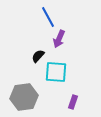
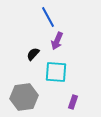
purple arrow: moved 2 px left, 2 px down
black semicircle: moved 5 px left, 2 px up
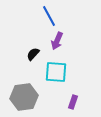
blue line: moved 1 px right, 1 px up
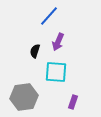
blue line: rotated 70 degrees clockwise
purple arrow: moved 1 px right, 1 px down
black semicircle: moved 2 px right, 3 px up; rotated 24 degrees counterclockwise
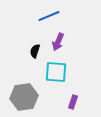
blue line: rotated 25 degrees clockwise
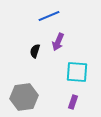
cyan square: moved 21 px right
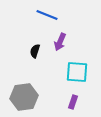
blue line: moved 2 px left, 1 px up; rotated 45 degrees clockwise
purple arrow: moved 2 px right
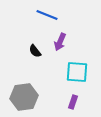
black semicircle: rotated 56 degrees counterclockwise
